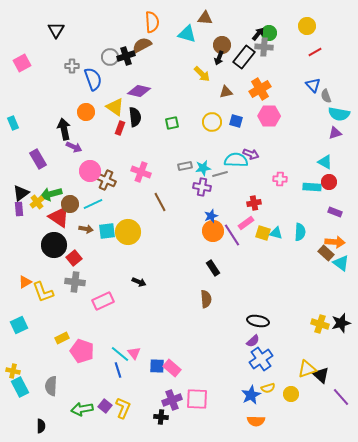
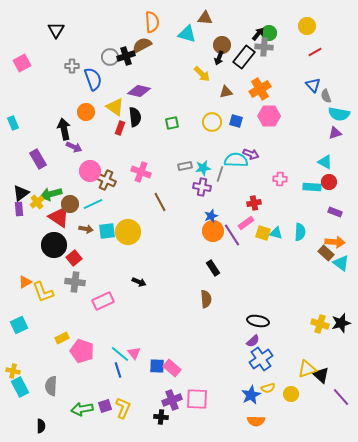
gray line at (220, 174): rotated 56 degrees counterclockwise
purple square at (105, 406): rotated 32 degrees clockwise
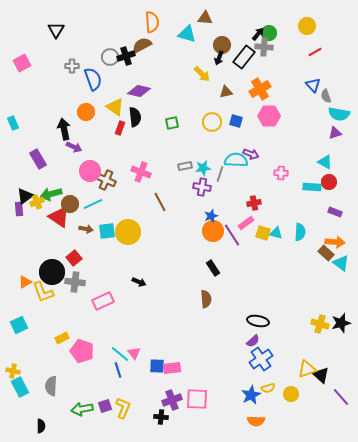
pink cross at (280, 179): moved 1 px right, 6 px up
black triangle at (21, 193): moved 4 px right, 3 px down
yellow cross at (37, 202): rotated 16 degrees clockwise
black circle at (54, 245): moved 2 px left, 27 px down
pink rectangle at (172, 368): rotated 48 degrees counterclockwise
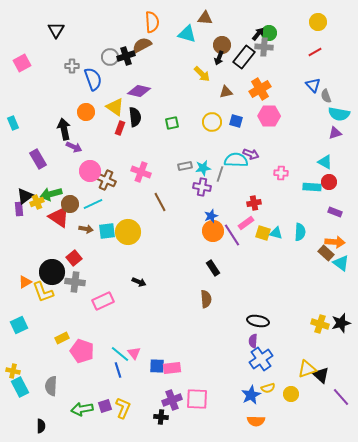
yellow circle at (307, 26): moved 11 px right, 4 px up
purple semicircle at (253, 341): rotated 136 degrees clockwise
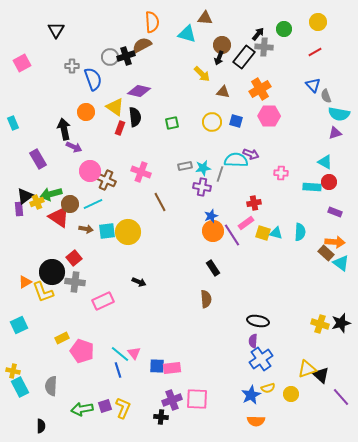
green circle at (269, 33): moved 15 px right, 4 px up
brown triangle at (226, 92): moved 3 px left; rotated 24 degrees clockwise
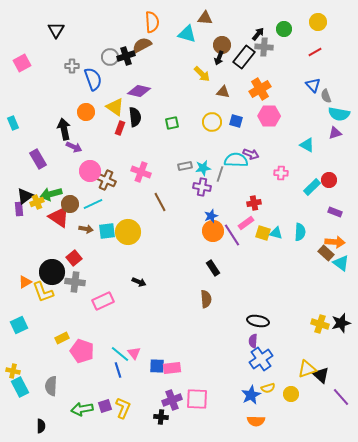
cyan triangle at (325, 162): moved 18 px left, 17 px up
red circle at (329, 182): moved 2 px up
cyan rectangle at (312, 187): rotated 48 degrees counterclockwise
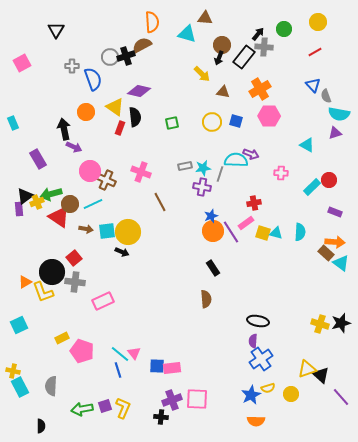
purple line at (232, 235): moved 1 px left, 3 px up
black arrow at (139, 282): moved 17 px left, 30 px up
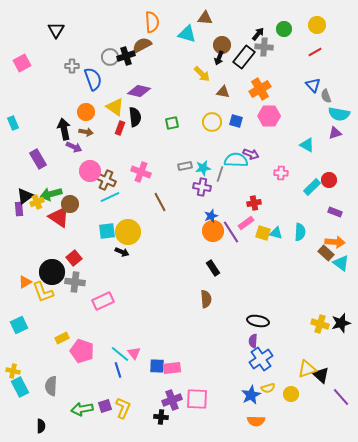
yellow circle at (318, 22): moved 1 px left, 3 px down
cyan line at (93, 204): moved 17 px right, 7 px up
brown arrow at (86, 229): moved 97 px up
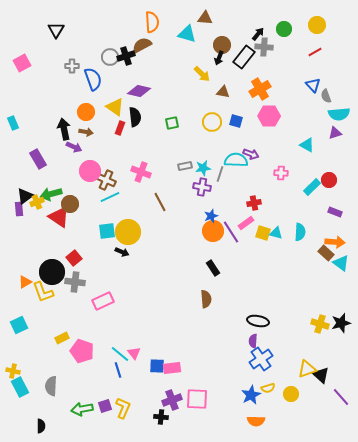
cyan semicircle at (339, 114): rotated 15 degrees counterclockwise
